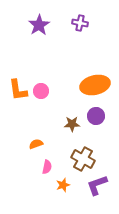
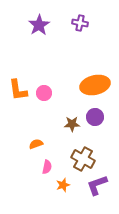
pink circle: moved 3 px right, 2 px down
purple circle: moved 1 px left, 1 px down
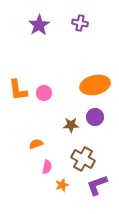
brown star: moved 1 px left, 1 px down
orange star: moved 1 px left
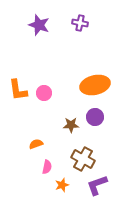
purple star: rotated 20 degrees counterclockwise
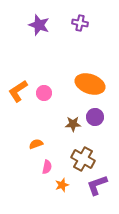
orange ellipse: moved 5 px left, 1 px up; rotated 32 degrees clockwise
orange L-shape: moved 1 px down; rotated 65 degrees clockwise
brown star: moved 2 px right, 1 px up
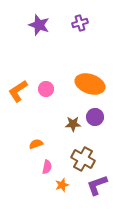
purple cross: rotated 28 degrees counterclockwise
pink circle: moved 2 px right, 4 px up
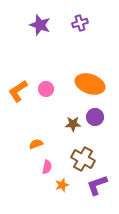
purple star: moved 1 px right
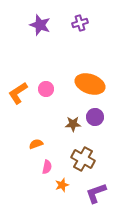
orange L-shape: moved 2 px down
purple L-shape: moved 1 px left, 8 px down
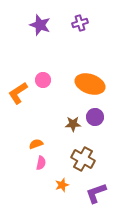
pink circle: moved 3 px left, 9 px up
pink semicircle: moved 6 px left, 4 px up
